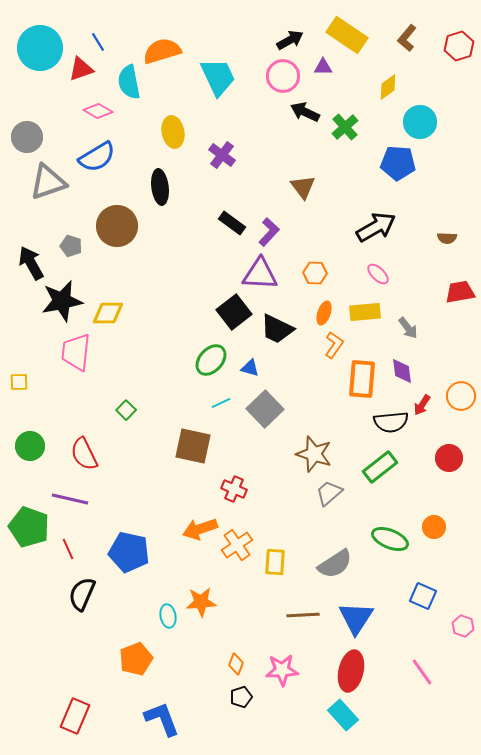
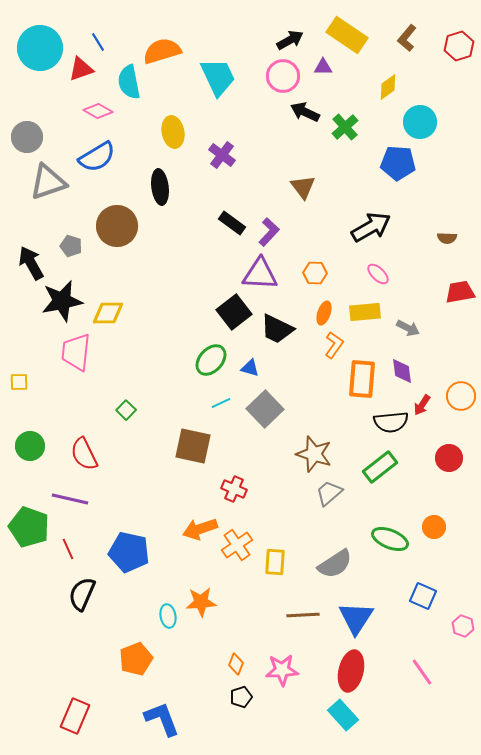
black arrow at (376, 227): moved 5 px left
gray arrow at (408, 328): rotated 25 degrees counterclockwise
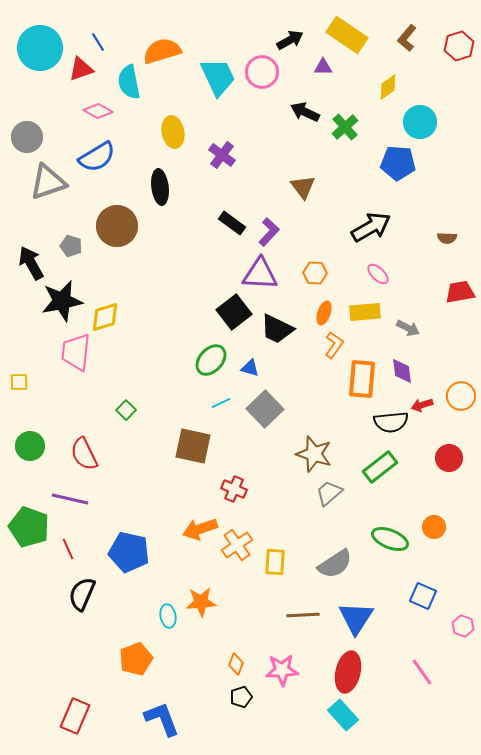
pink circle at (283, 76): moved 21 px left, 4 px up
yellow diamond at (108, 313): moved 3 px left, 4 px down; rotated 16 degrees counterclockwise
red arrow at (422, 405): rotated 40 degrees clockwise
red ellipse at (351, 671): moved 3 px left, 1 px down
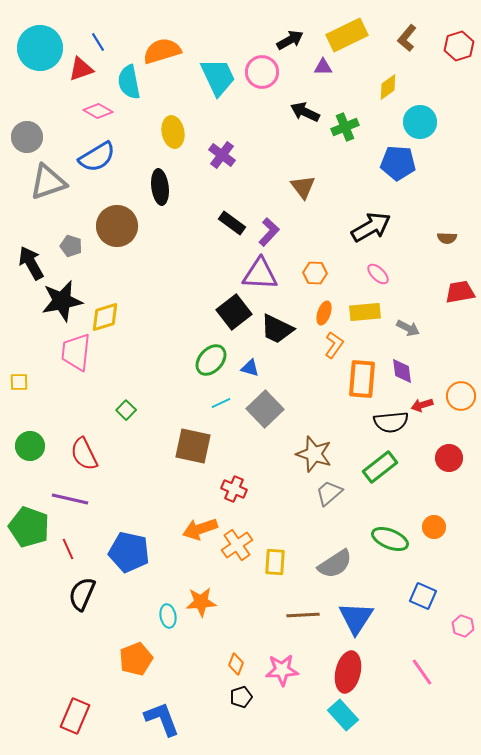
yellow rectangle at (347, 35): rotated 60 degrees counterclockwise
green cross at (345, 127): rotated 20 degrees clockwise
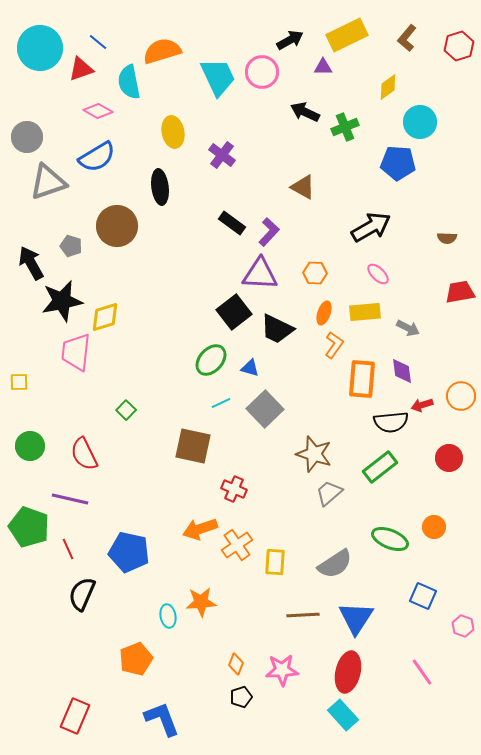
blue line at (98, 42): rotated 18 degrees counterclockwise
brown triangle at (303, 187): rotated 24 degrees counterclockwise
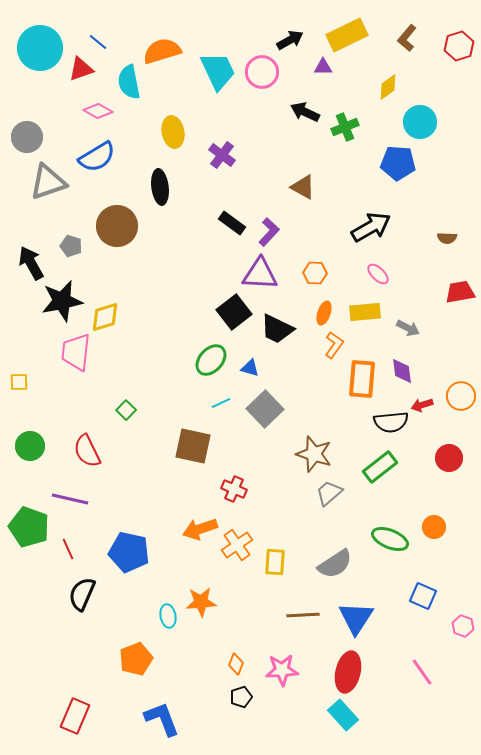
cyan trapezoid at (218, 77): moved 6 px up
red semicircle at (84, 454): moved 3 px right, 3 px up
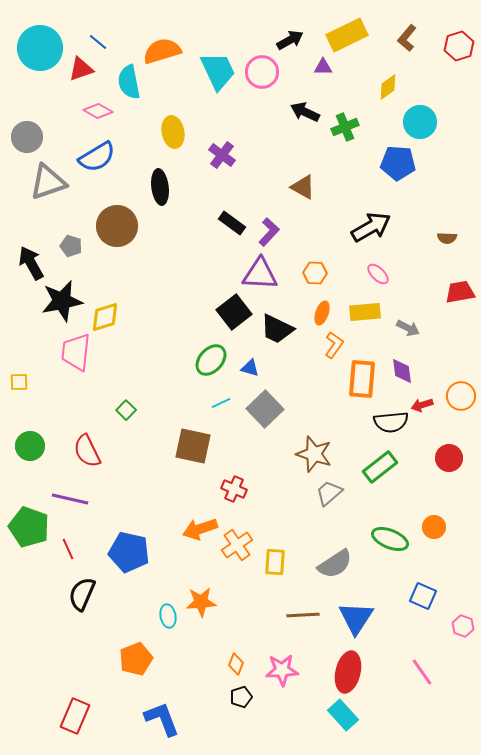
orange ellipse at (324, 313): moved 2 px left
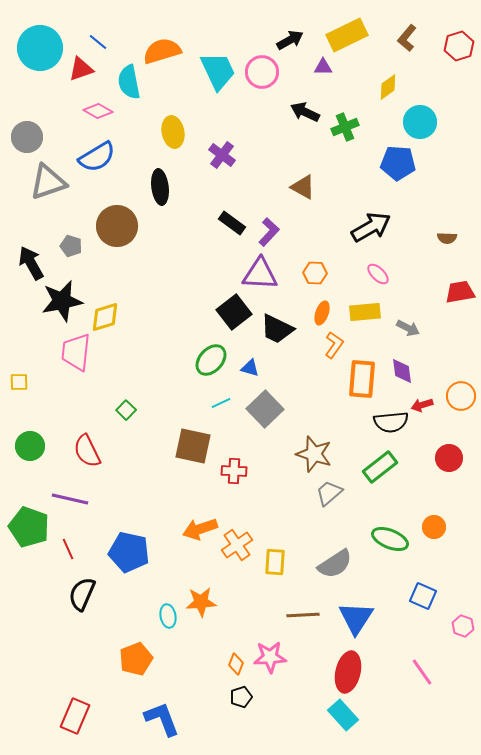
red cross at (234, 489): moved 18 px up; rotated 20 degrees counterclockwise
pink star at (282, 670): moved 12 px left, 13 px up
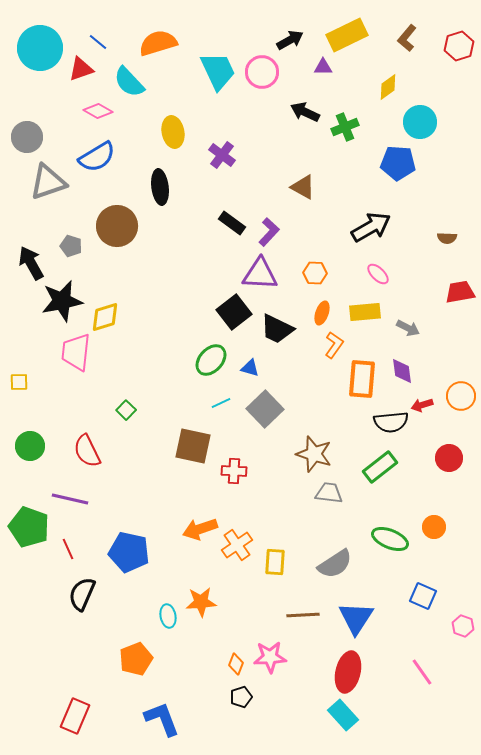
orange semicircle at (162, 51): moved 4 px left, 8 px up
cyan semicircle at (129, 82): rotated 32 degrees counterclockwise
gray trapezoid at (329, 493): rotated 48 degrees clockwise
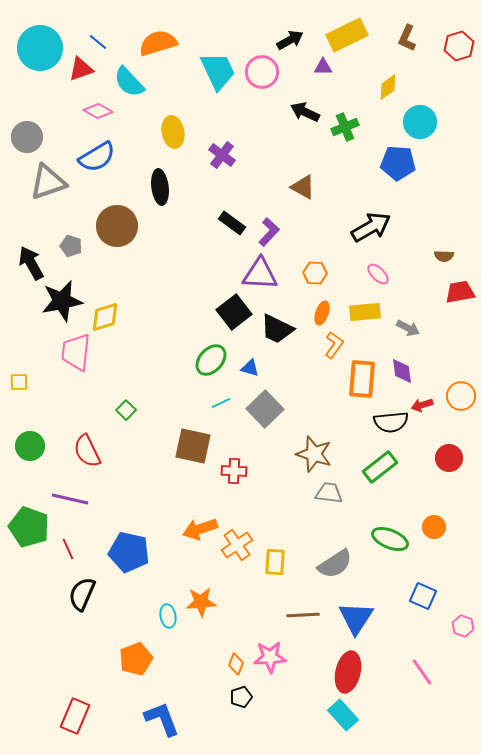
brown L-shape at (407, 38): rotated 16 degrees counterclockwise
brown semicircle at (447, 238): moved 3 px left, 18 px down
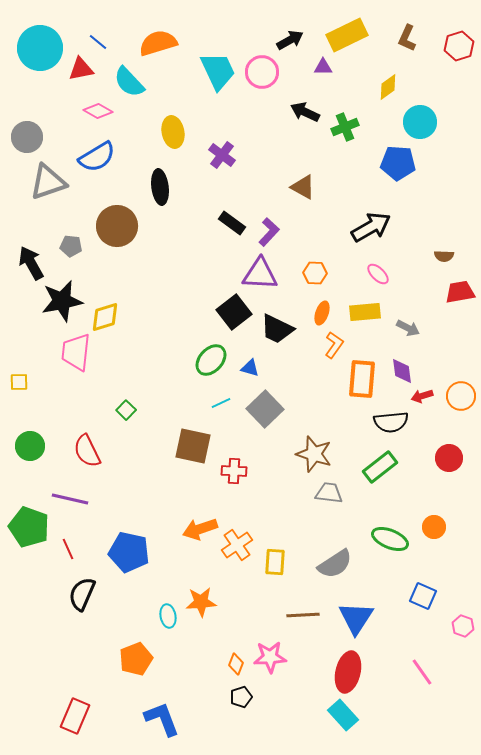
red triangle at (81, 69): rotated 8 degrees clockwise
gray pentagon at (71, 246): rotated 10 degrees counterclockwise
red arrow at (422, 405): moved 9 px up
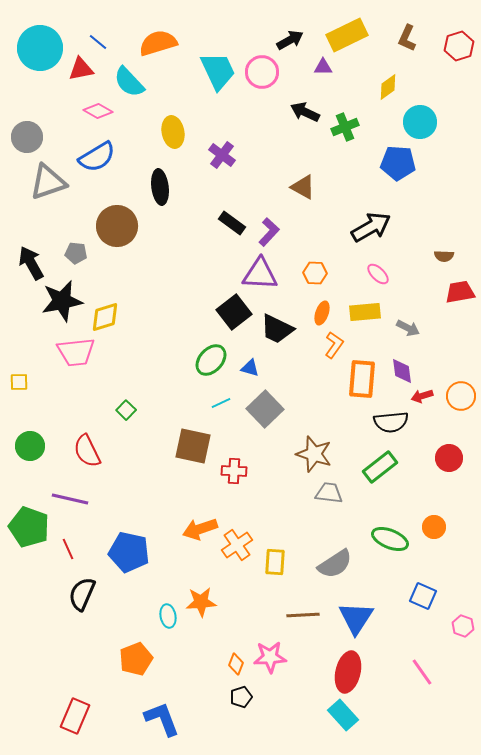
gray pentagon at (71, 246): moved 5 px right, 7 px down
pink trapezoid at (76, 352): rotated 102 degrees counterclockwise
